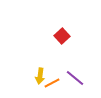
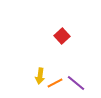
purple line: moved 1 px right, 5 px down
orange line: moved 3 px right
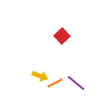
yellow arrow: rotated 77 degrees counterclockwise
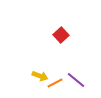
red square: moved 1 px left, 1 px up
purple line: moved 3 px up
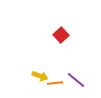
orange line: rotated 21 degrees clockwise
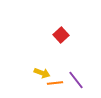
yellow arrow: moved 2 px right, 3 px up
purple line: rotated 12 degrees clockwise
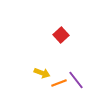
orange line: moved 4 px right; rotated 14 degrees counterclockwise
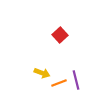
red square: moved 1 px left
purple line: rotated 24 degrees clockwise
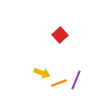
purple line: rotated 36 degrees clockwise
